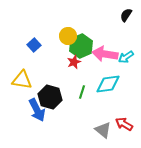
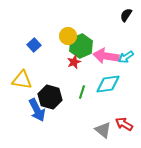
pink arrow: moved 1 px right, 2 px down
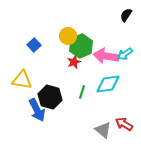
cyan arrow: moved 1 px left, 3 px up
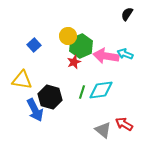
black semicircle: moved 1 px right, 1 px up
cyan arrow: rotated 56 degrees clockwise
cyan diamond: moved 7 px left, 6 px down
blue arrow: moved 2 px left
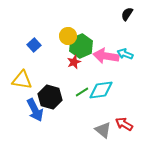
green line: rotated 40 degrees clockwise
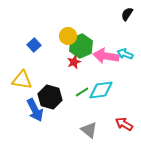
gray triangle: moved 14 px left
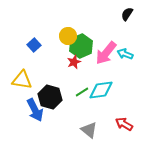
pink arrow: moved 3 px up; rotated 60 degrees counterclockwise
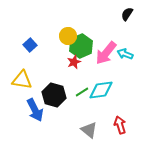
blue square: moved 4 px left
black hexagon: moved 4 px right, 2 px up
red arrow: moved 4 px left, 1 px down; rotated 42 degrees clockwise
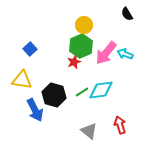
black semicircle: rotated 64 degrees counterclockwise
yellow circle: moved 16 px right, 11 px up
blue square: moved 4 px down
gray triangle: moved 1 px down
